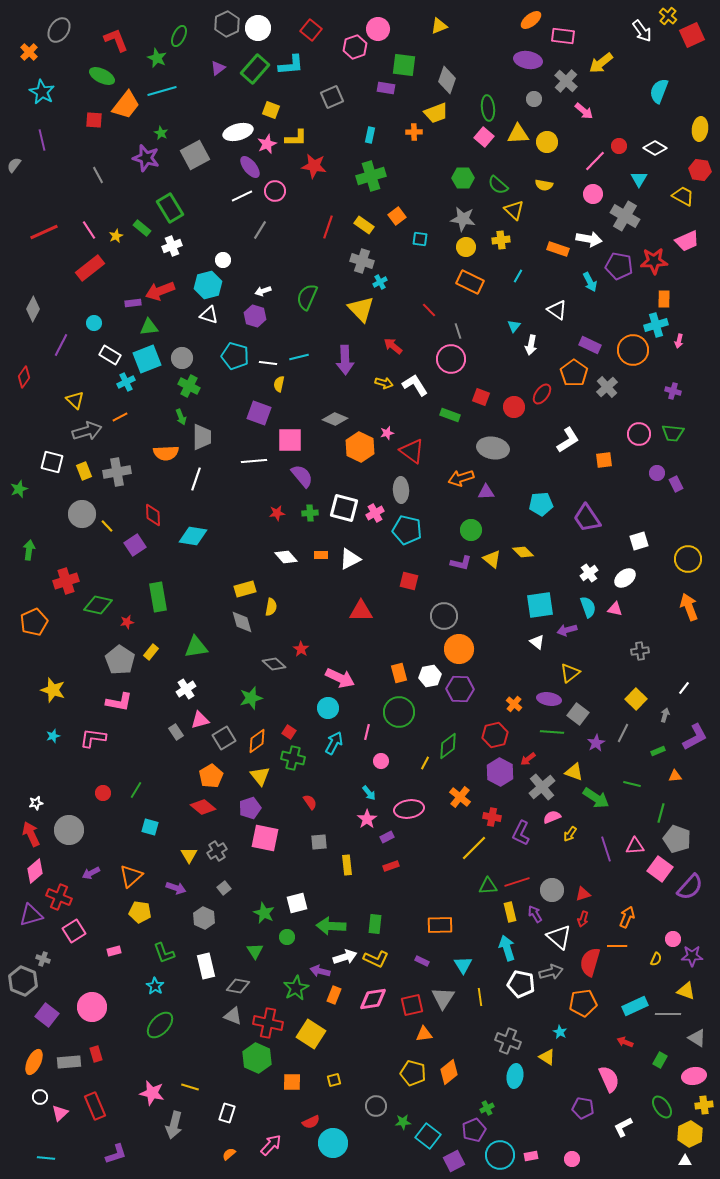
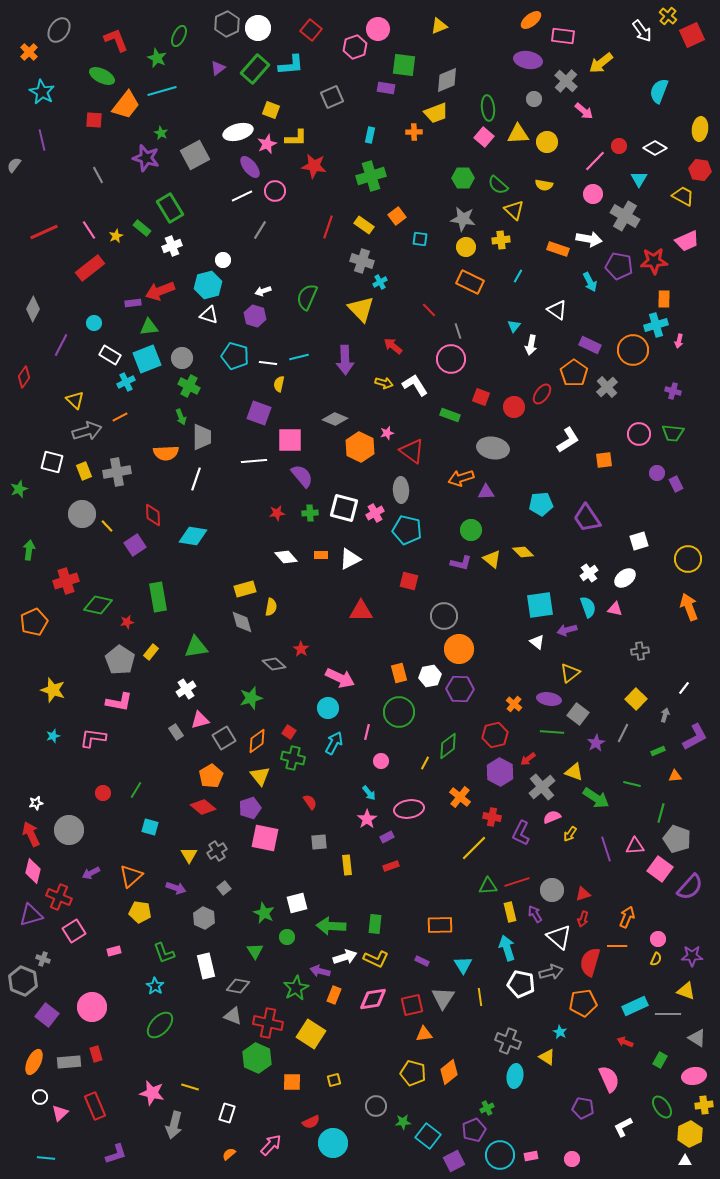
gray diamond at (447, 80): rotated 48 degrees clockwise
pink diamond at (35, 871): moved 2 px left; rotated 35 degrees counterclockwise
pink circle at (673, 939): moved 15 px left
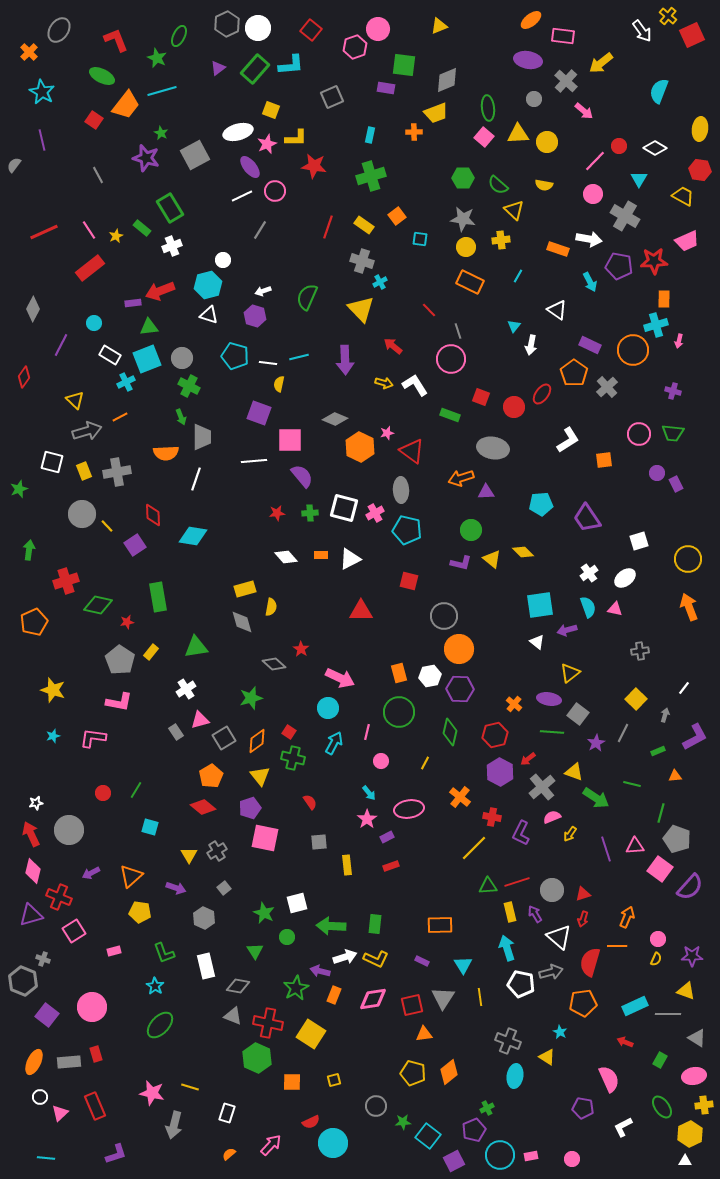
red square at (94, 120): rotated 30 degrees clockwise
green diamond at (448, 746): moved 2 px right, 14 px up; rotated 40 degrees counterclockwise
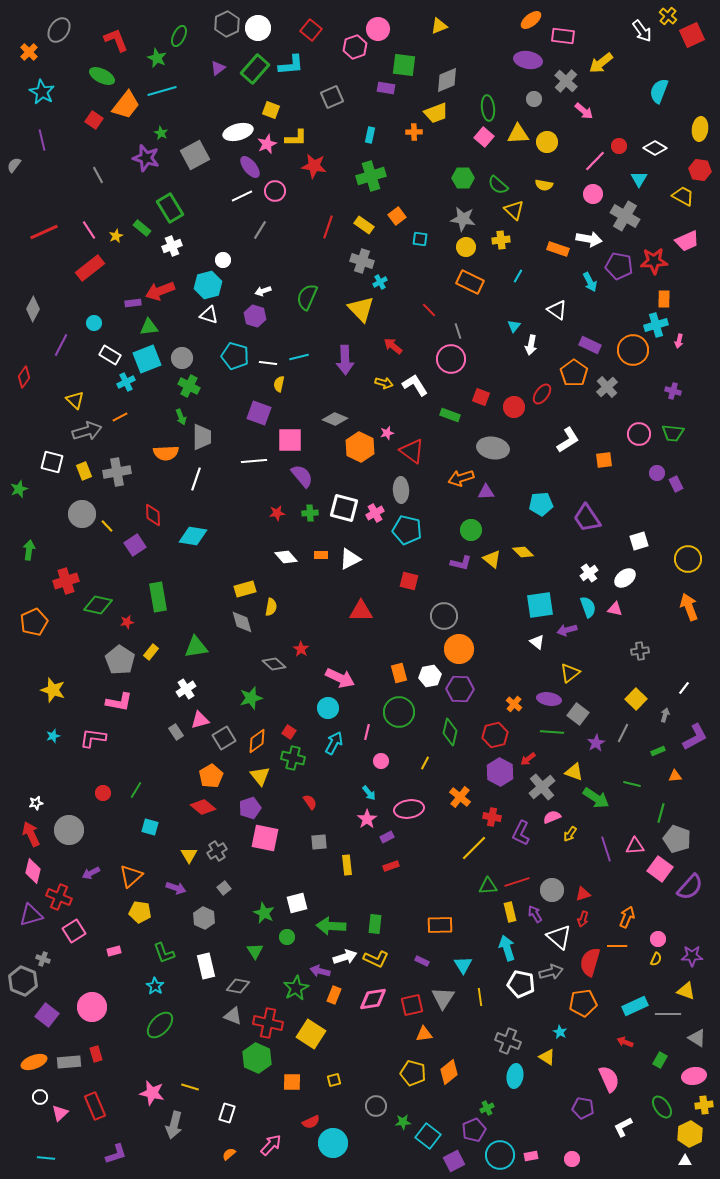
orange ellipse at (34, 1062): rotated 45 degrees clockwise
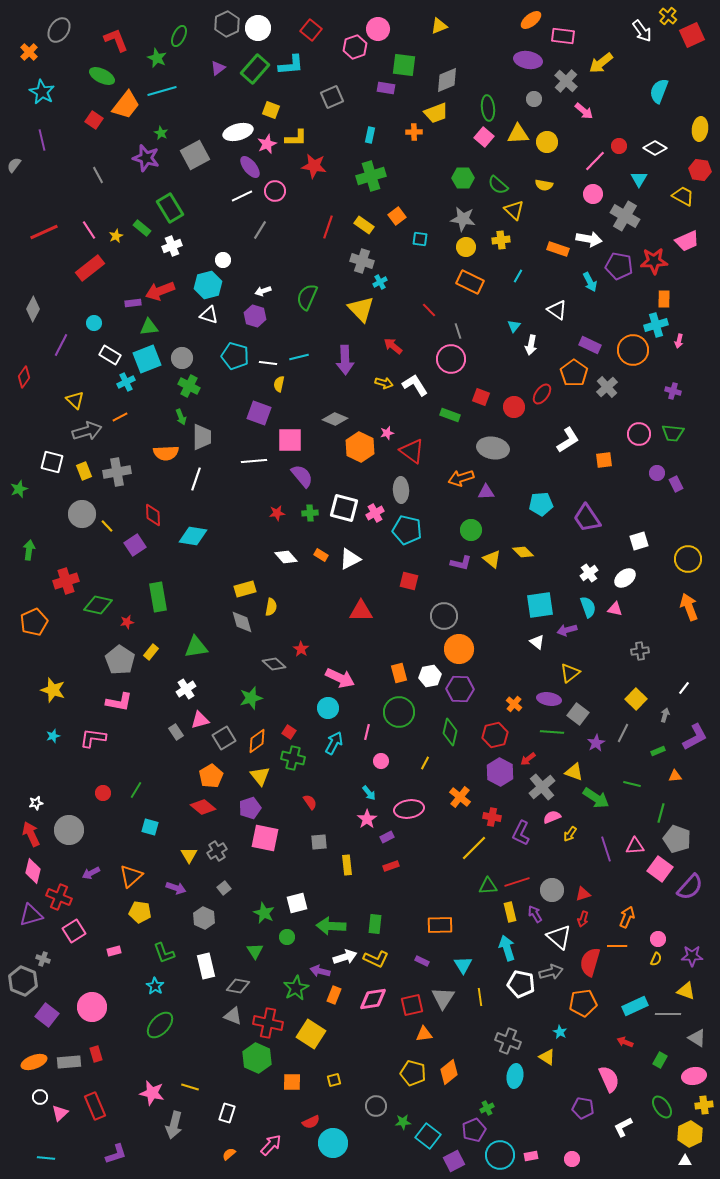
orange rectangle at (321, 555): rotated 32 degrees clockwise
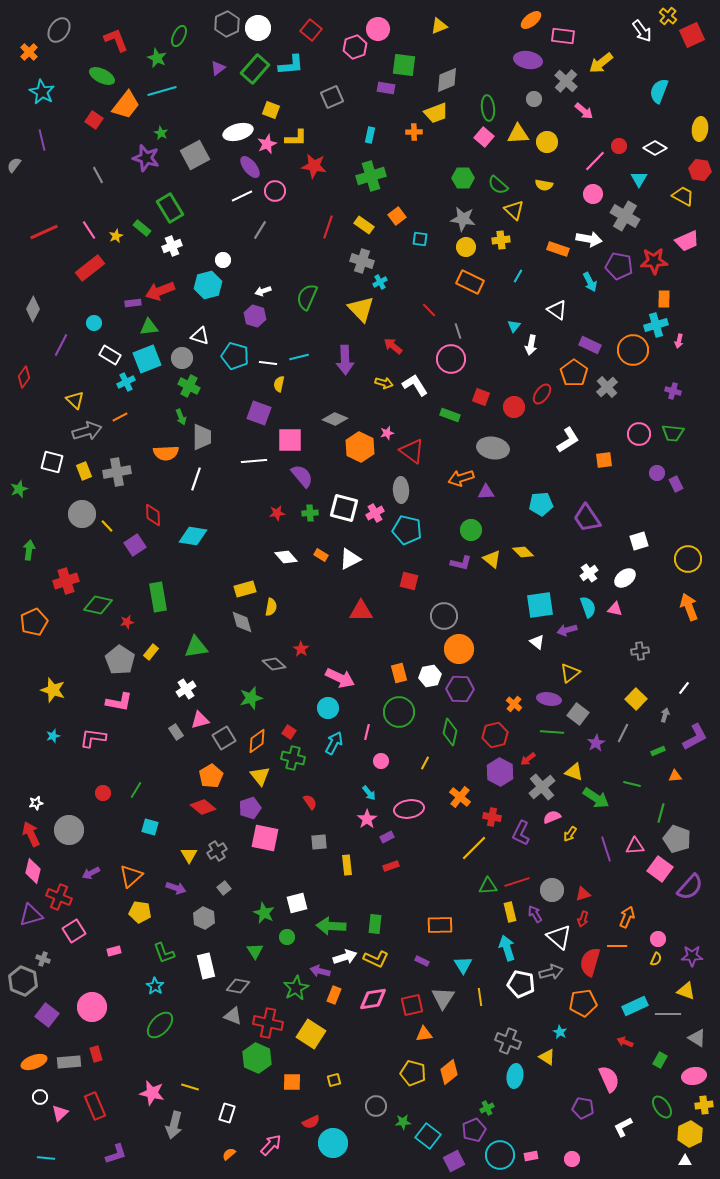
white triangle at (209, 315): moved 9 px left, 21 px down
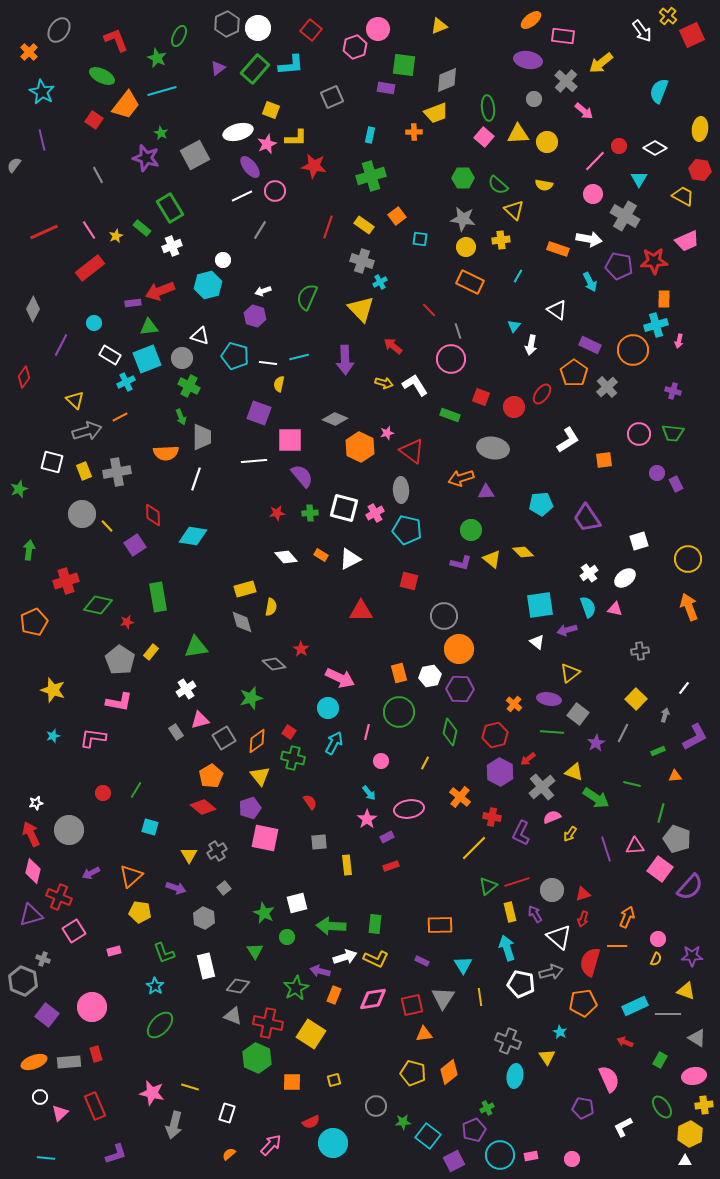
green triangle at (488, 886): rotated 36 degrees counterclockwise
yellow triangle at (547, 1057): rotated 24 degrees clockwise
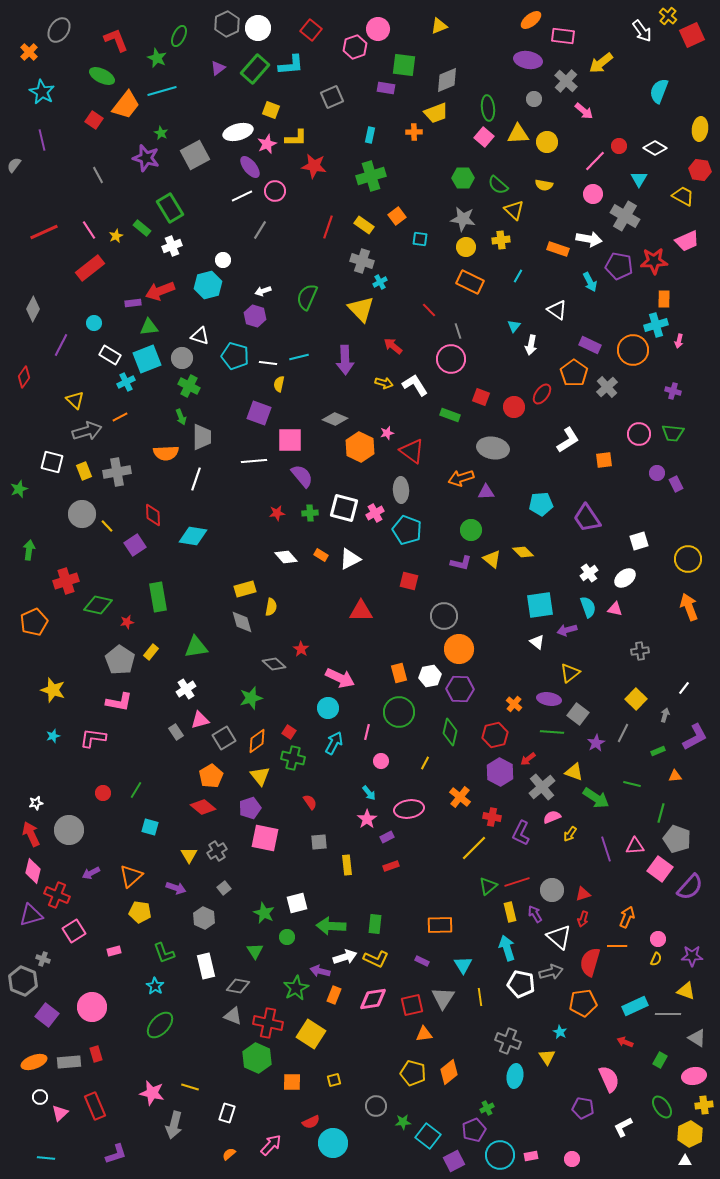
cyan pentagon at (407, 530): rotated 8 degrees clockwise
red cross at (59, 897): moved 2 px left, 2 px up
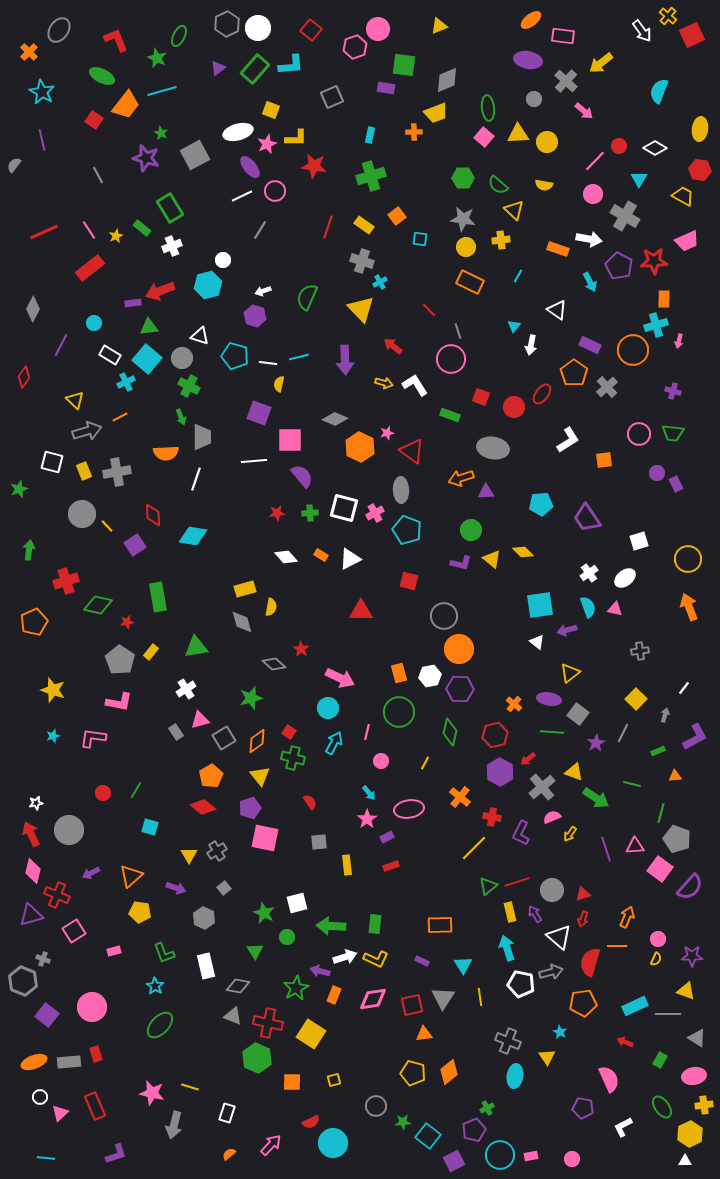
purple pentagon at (619, 266): rotated 16 degrees clockwise
cyan square at (147, 359): rotated 28 degrees counterclockwise
